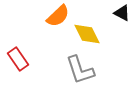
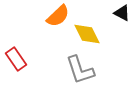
red rectangle: moved 2 px left
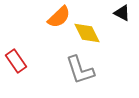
orange semicircle: moved 1 px right, 1 px down
yellow diamond: moved 1 px up
red rectangle: moved 2 px down
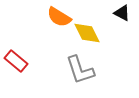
orange semicircle: rotated 75 degrees clockwise
red rectangle: rotated 15 degrees counterclockwise
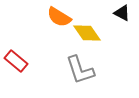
yellow diamond: rotated 8 degrees counterclockwise
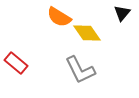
black triangle: rotated 42 degrees clockwise
red rectangle: moved 2 px down
gray L-shape: rotated 8 degrees counterclockwise
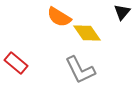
black triangle: moved 1 px up
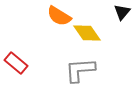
orange semicircle: moved 1 px up
gray L-shape: rotated 112 degrees clockwise
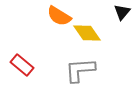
red rectangle: moved 6 px right, 2 px down
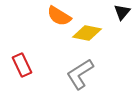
yellow diamond: rotated 44 degrees counterclockwise
red rectangle: rotated 25 degrees clockwise
gray L-shape: moved 4 px down; rotated 28 degrees counterclockwise
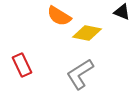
black triangle: rotated 48 degrees counterclockwise
